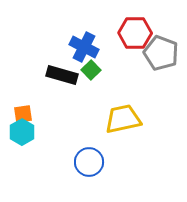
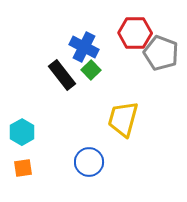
black rectangle: rotated 36 degrees clockwise
orange square: moved 54 px down
yellow trapezoid: rotated 63 degrees counterclockwise
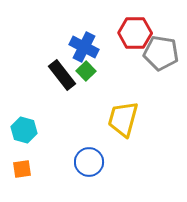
gray pentagon: rotated 12 degrees counterclockwise
green square: moved 5 px left, 1 px down
cyan hexagon: moved 2 px right, 2 px up; rotated 15 degrees counterclockwise
orange square: moved 1 px left, 1 px down
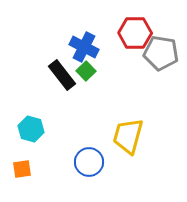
yellow trapezoid: moved 5 px right, 17 px down
cyan hexagon: moved 7 px right, 1 px up
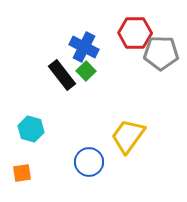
gray pentagon: rotated 8 degrees counterclockwise
yellow trapezoid: rotated 21 degrees clockwise
orange square: moved 4 px down
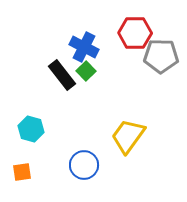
gray pentagon: moved 3 px down
blue circle: moved 5 px left, 3 px down
orange square: moved 1 px up
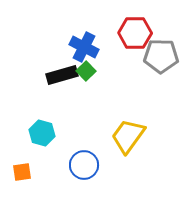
black rectangle: rotated 68 degrees counterclockwise
cyan hexagon: moved 11 px right, 4 px down
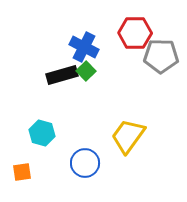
blue circle: moved 1 px right, 2 px up
